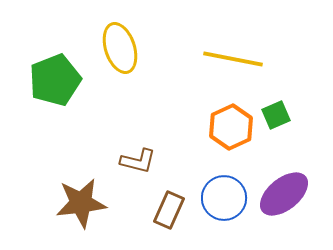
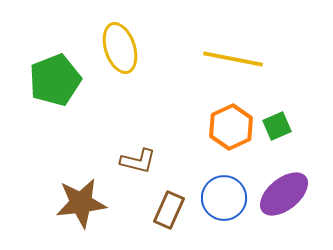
green square: moved 1 px right, 11 px down
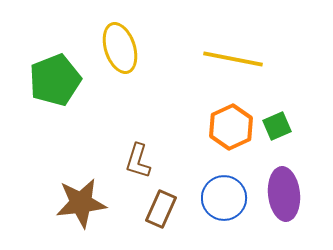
brown L-shape: rotated 93 degrees clockwise
purple ellipse: rotated 57 degrees counterclockwise
brown rectangle: moved 8 px left, 1 px up
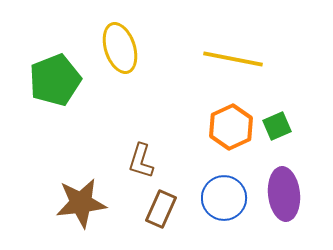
brown L-shape: moved 3 px right
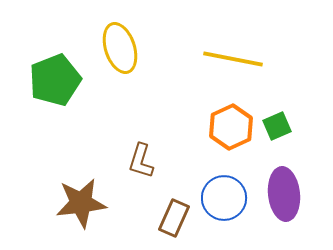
brown rectangle: moved 13 px right, 9 px down
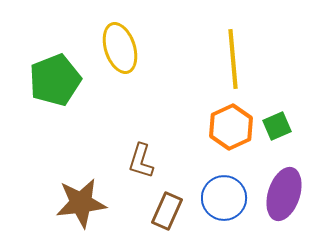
yellow line: rotated 74 degrees clockwise
purple ellipse: rotated 24 degrees clockwise
brown rectangle: moved 7 px left, 7 px up
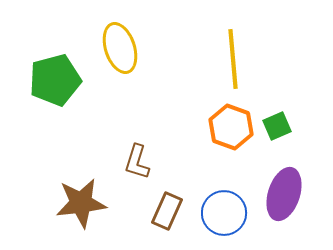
green pentagon: rotated 6 degrees clockwise
orange hexagon: rotated 15 degrees counterclockwise
brown L-shape: moved 4 px left, 1 px down
blue circle: moved 15 px down
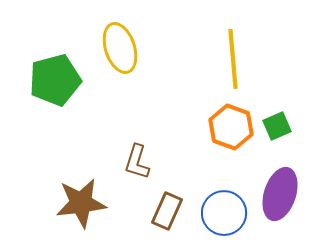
purple ellipse: moved 4 px left
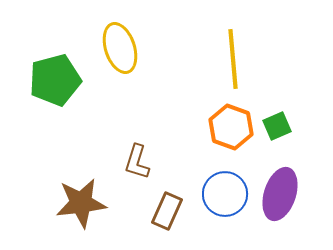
blue circle: moved 1 px right, 19 px up
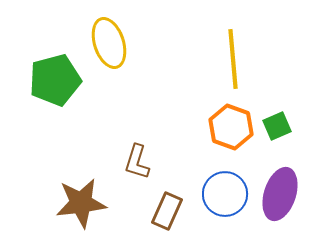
yellow ellipse: moved 11 px left, 5 px up
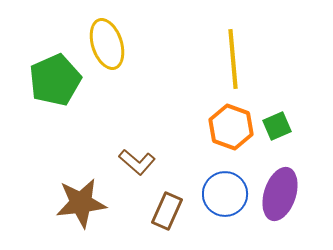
yellow ellipse: moved 2 px left, 1 px down
green pentagon: rotated 9 degrees counterclockwise
brown L-shape: rotated 66 degrees counterclockwise
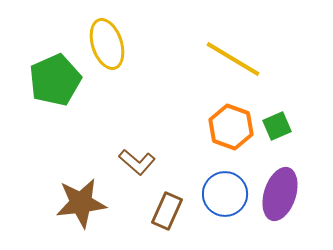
yellow line: rotated 54 degrees counterclockwise
